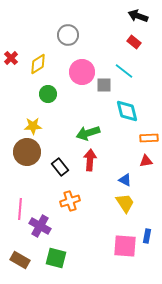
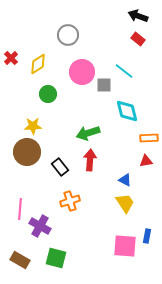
red rectangle: moved 4 px right, 3 px up
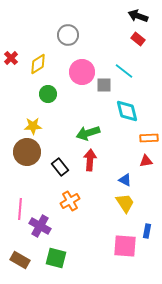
orange cross: rotated 12 degrees counterclockwise
blue rectangle: moved 5 px up
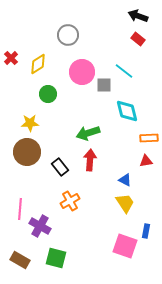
yellow star: moved 3 px left, 3 px up
blue rectangle: moved 1 px left
pink square: rotated 15 degrees clockwise
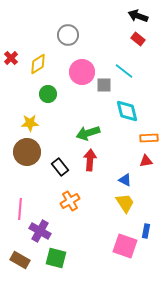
purple cross: moved 5 px down
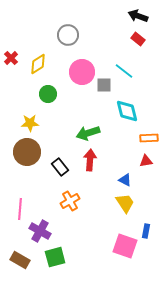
green square: moved 1 px left, 1 px up; rotated 30 degrees counterclockwise
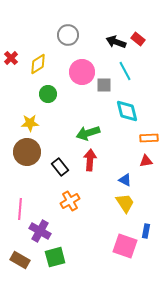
black arrow: moved 22 px left, 26 px down
cyan line: moved 1 px right; rotated 24 degrees clockwise
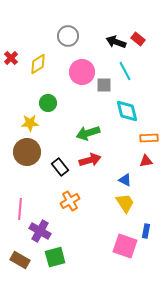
gray circle: moved 1 px down
green circle: moved 9 px down
red arrow: rotated 70 degrees clockwise
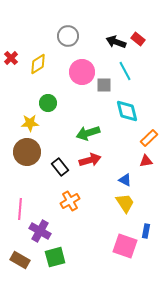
orange rectangle: rotated 42 degrees counterclockwise
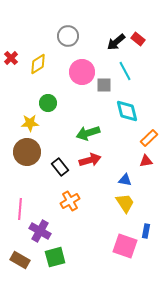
black arrow: rotated 60 degrees counterclockwise
blue triangle: rotated 16 degrees counterclockwise
